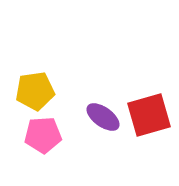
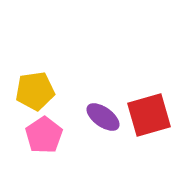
pink pentagon: moved 1 px right; rotated 30 degrees counterclockwise
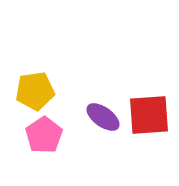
red square: rotated 12 degrees clockwise
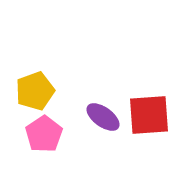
yellow pentagon: rotated 12 degrees counterclockwise
pink pentagon: moved 1 px up
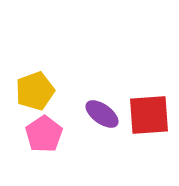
purple ellipse: moved 1 px left, 3 px up
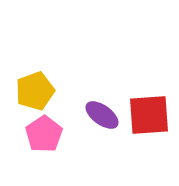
purple ellipse: moved 1 px down
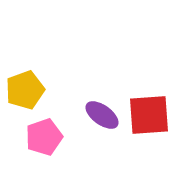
yellow pentagon: moved 10 px left, 1 px up
pink pentagon: moved 3 px down; rotated 15 degrees clockwise
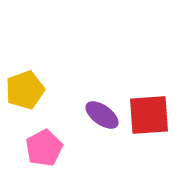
pink pentagon: moved 11 px down; rotated 9 degrees counterclockwise
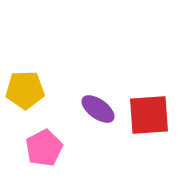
yellow pentagon: rotated 18 degrees clockwise
purple ellipse: moved 4 px left, 6 px up
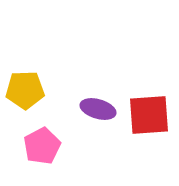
purple ellipse: rotated 20 degrees counterclockwise
pink pentagon: moved 2 px left, 2 px up
